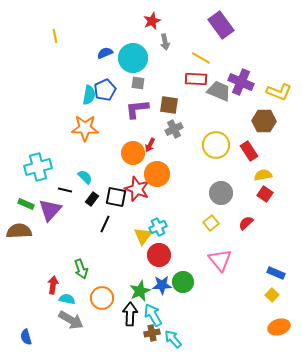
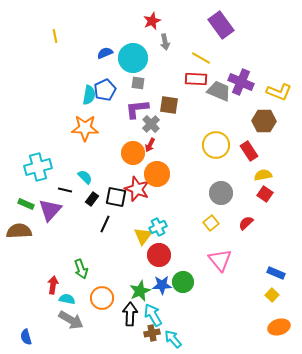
gray cross at (174, 129): moved 23 px left, 5 px up; rotated 18 degrees counterclockwise
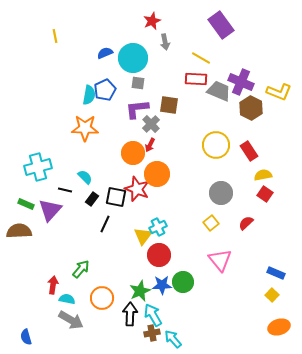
brown hexagon at (264, 121): moved 13 px left, 13 px up; rotated 25 degrees clockwise
green arrow at (81, 269): rotated 120 degrees counterclockwise
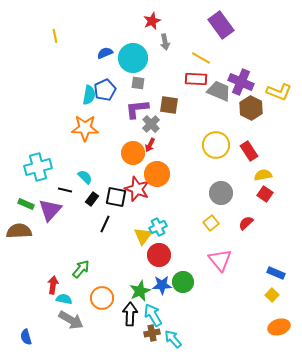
cyan semicircle at (67, 299): moved 3 px left
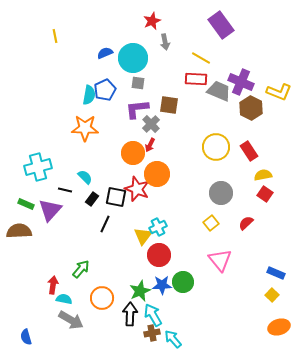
yellow circle at (216, 145): moved 2 px down
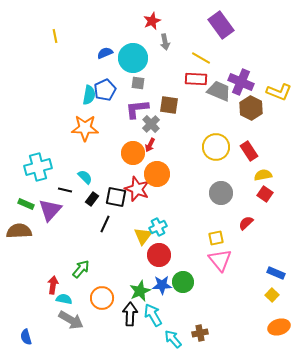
yellow square at (211, 223): moved 5 px right, 15 px down; rotated 28 degrees clockwise
brown cross at (152, 333): moved 48 px right
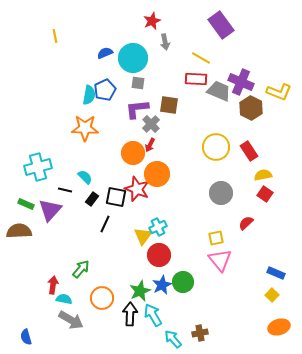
blue star at (162, 285): rotated 24 degrees counterclockwise
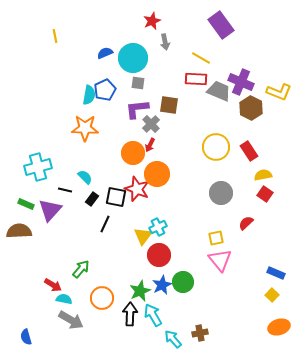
red arrow at (53, 285): rotated 114 degrees clockwise
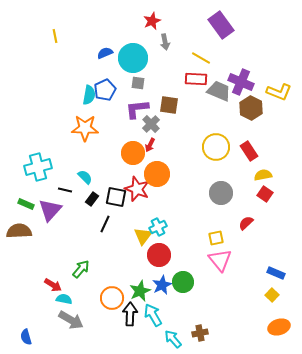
orange circle at (102, 298): moved 10 px right
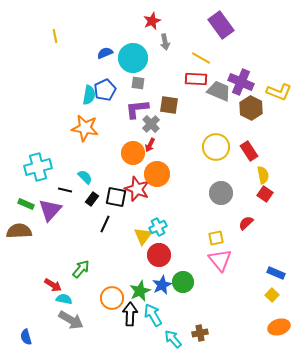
orange star at (85, 128): rotated 8 degrees clockwise
yellow semicircle at (263, 175): rotated 90 degrees clockwise
